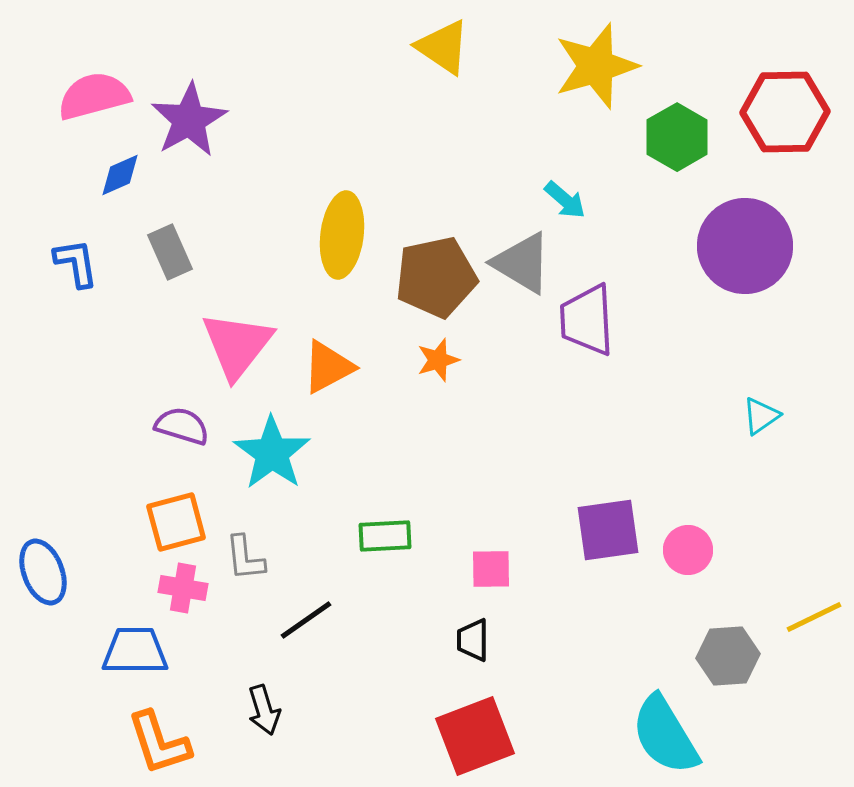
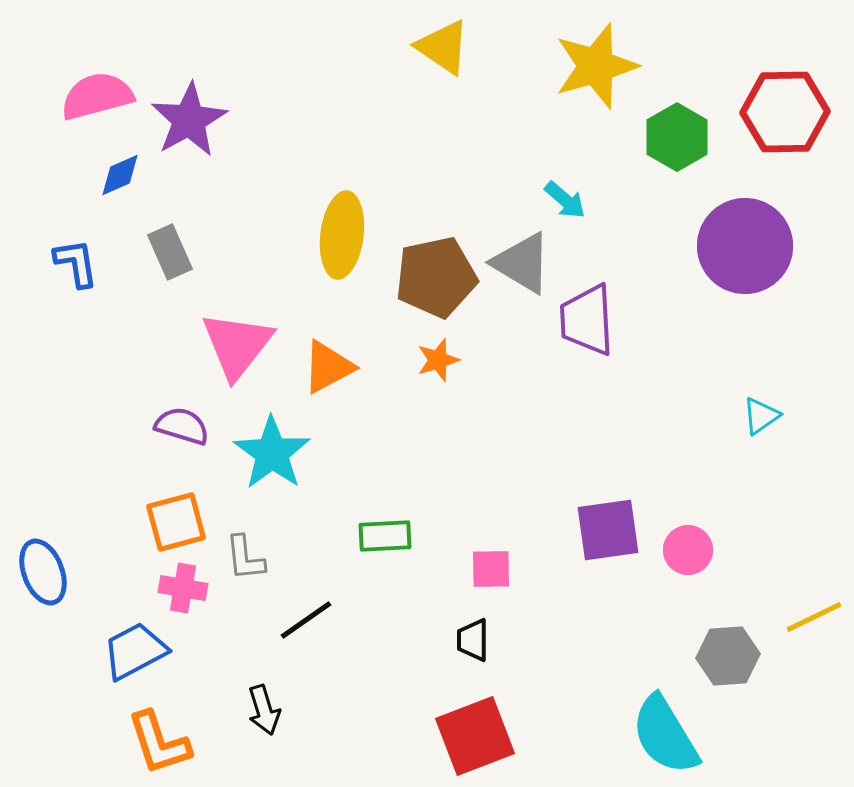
pink semicircle: moved 3 px right
blue trapezoid: rotated 28 degrees counterclockwise
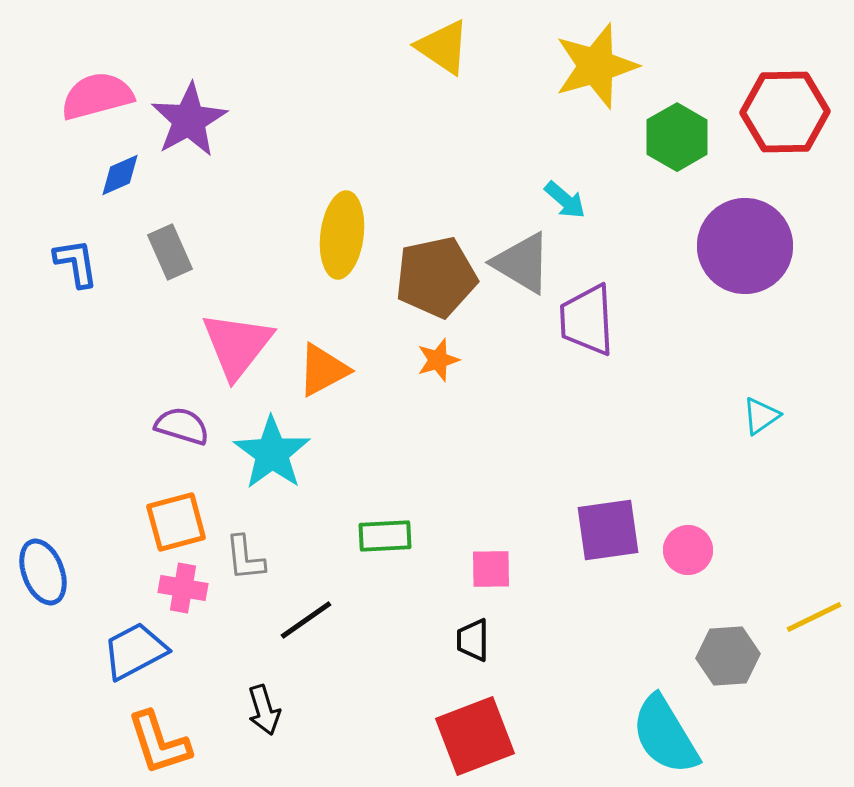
orange triangle: moved 5 px left, 3 px down
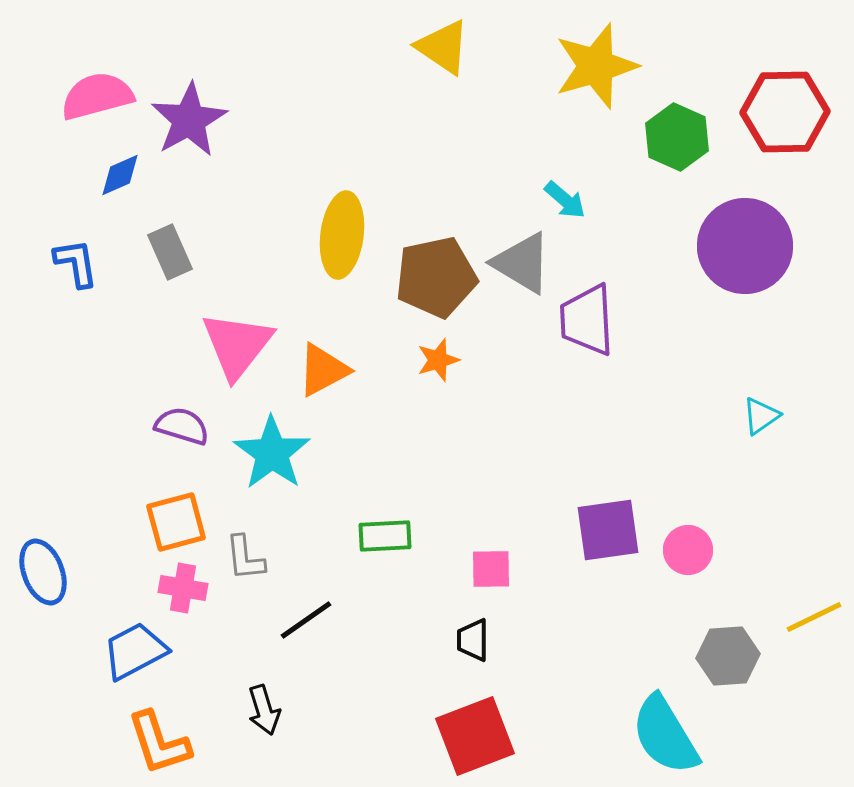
green hexagon: rotated 6 degrees counterclockwise
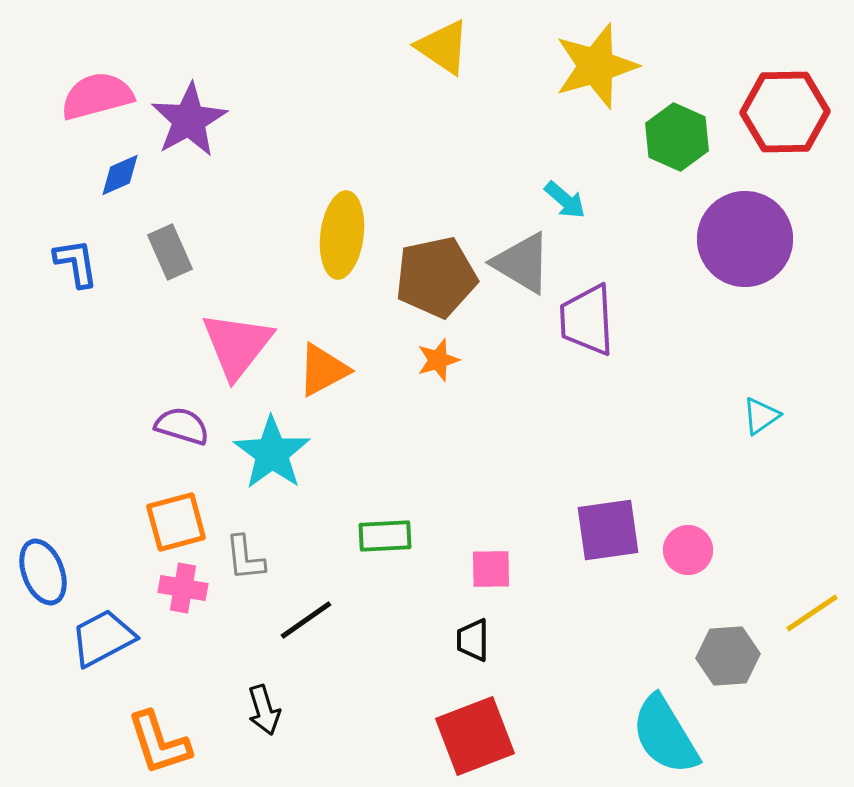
purple circle: moved 7 px up
yellow line: moved 2 px left, 4 px up; rotated 8 degrees counterclockwise
blue trapezoid: moved 32 px left, 13 px up
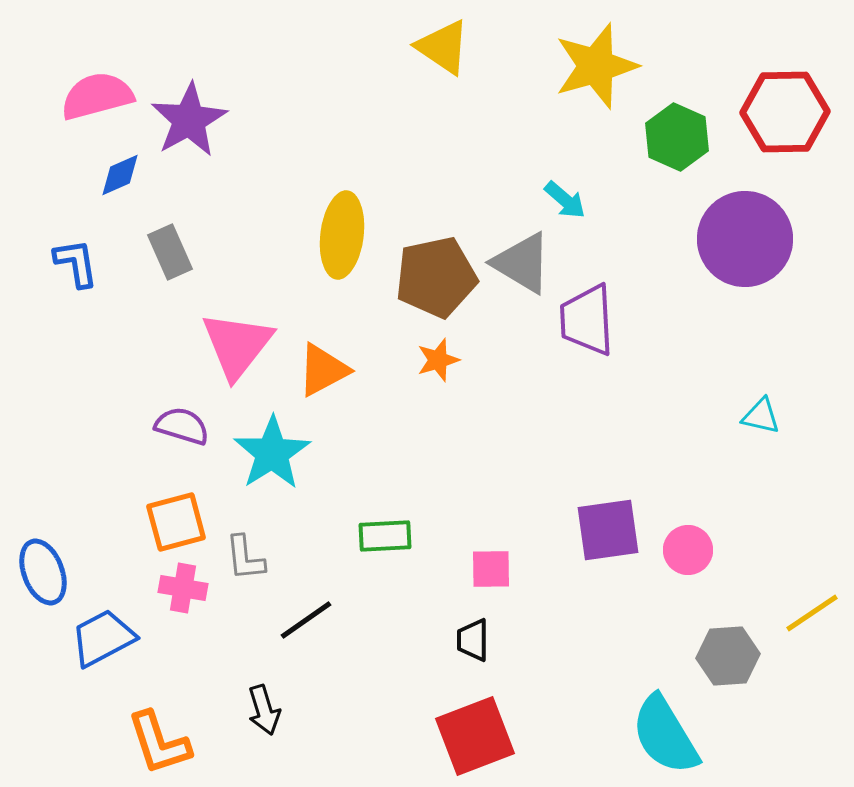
cyan triangle: rotated 48 degrees clockwise
cyan star: rotated 4 degrees clockwise
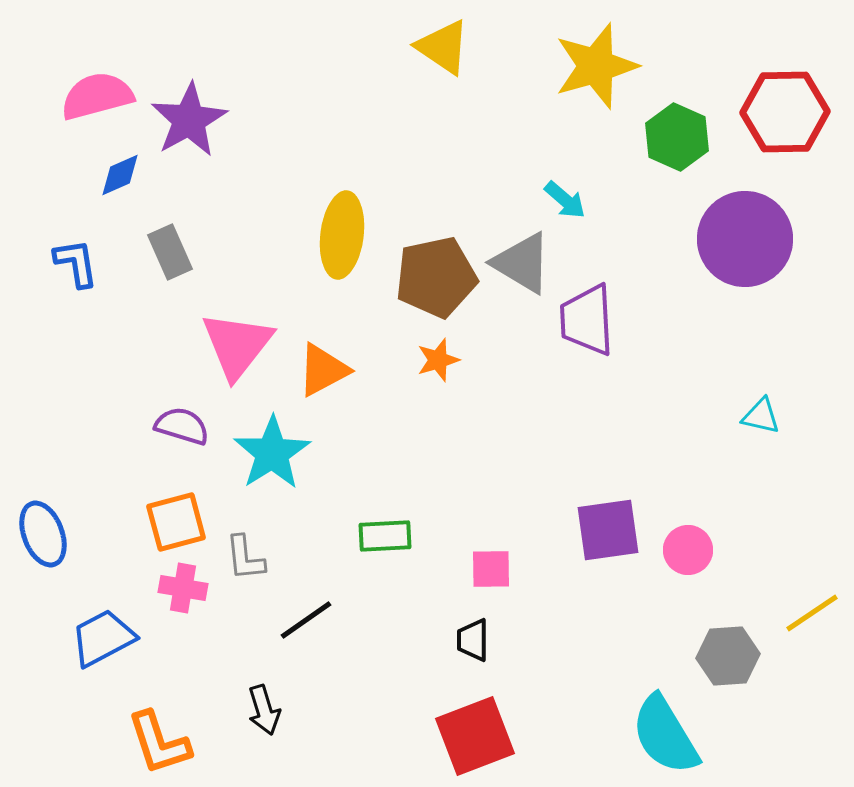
blue ellipse: moved 38 px up
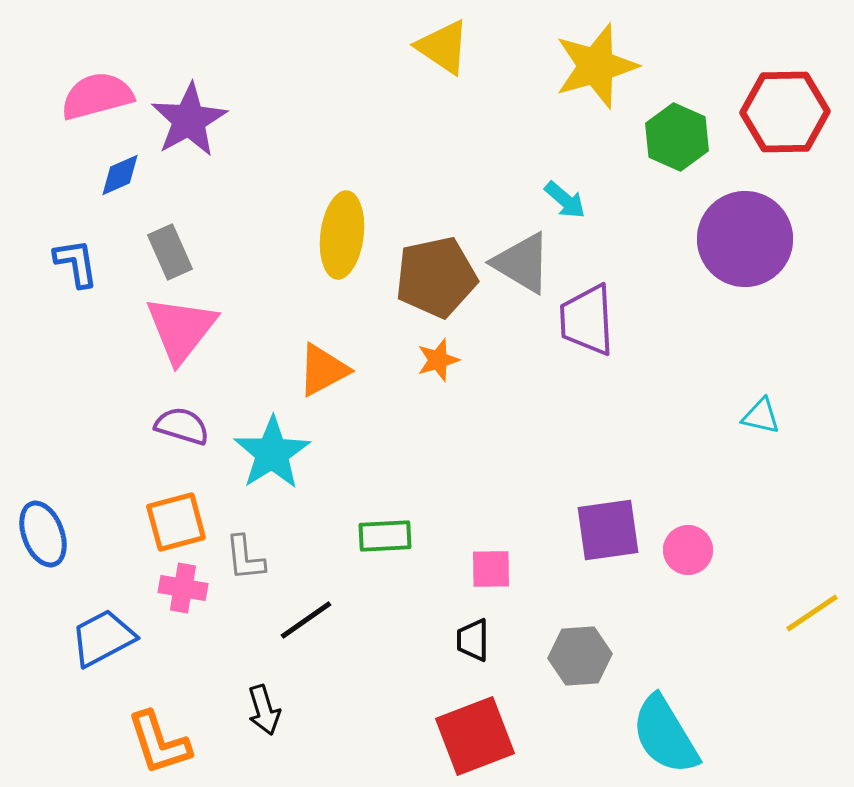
pink triangle: moved 56 px left, 16 px up
gray hexagon: moved 148 px left
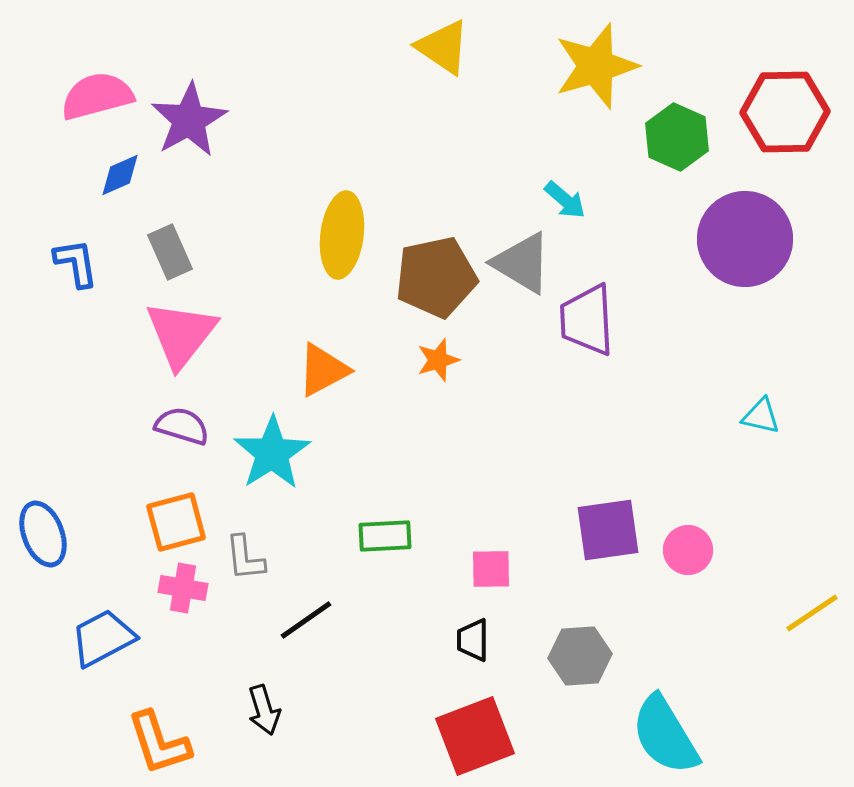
pink triangle: moved 5 px down
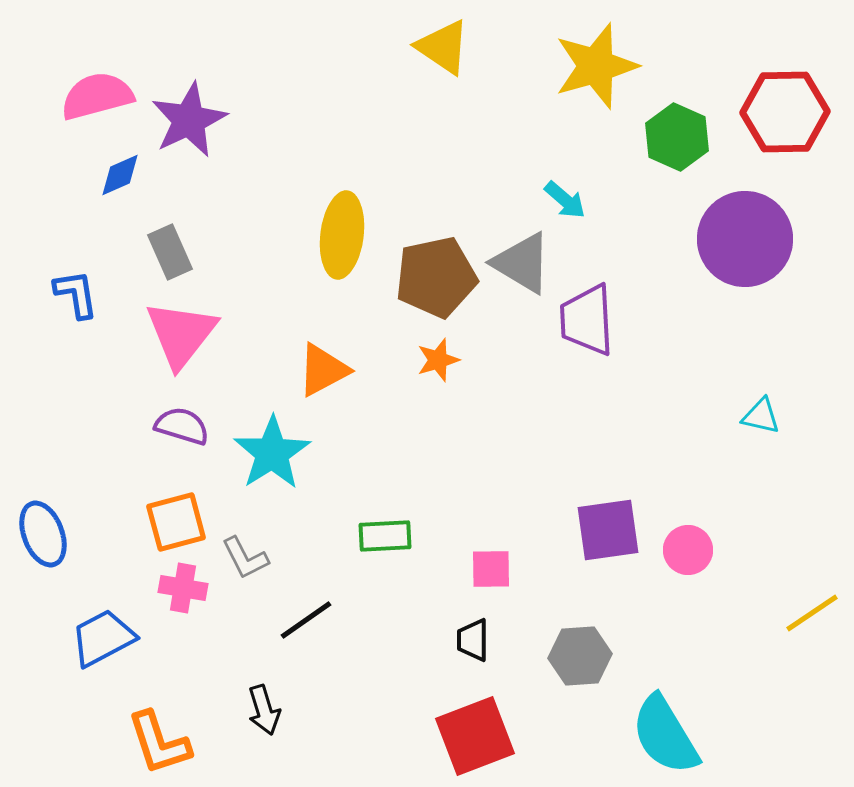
purple star: rotated 4 degrees clockwise
blue L-shape: moved 31 px down
gray L-shape: rotated 21 degrees counterclockwise
